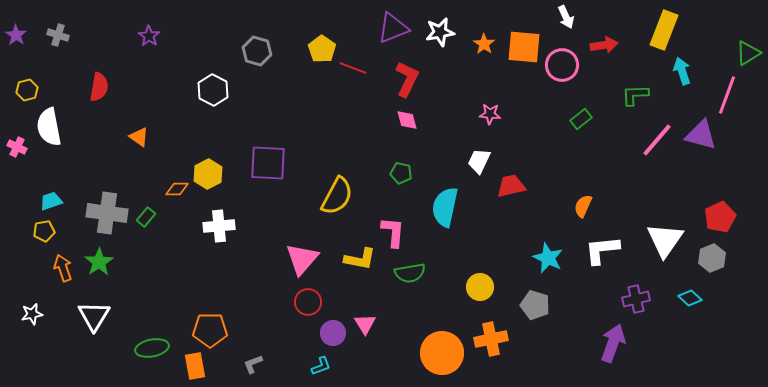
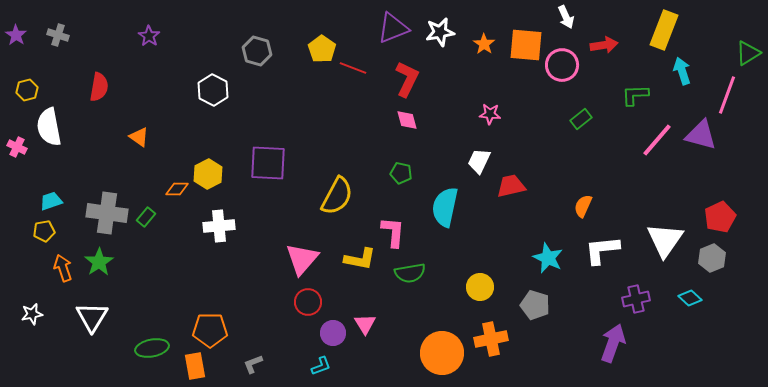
orange square at (524, 47): moved 2 px right, 2 px up
white triangle at (94, 316): moved 2 px left, 1 px down
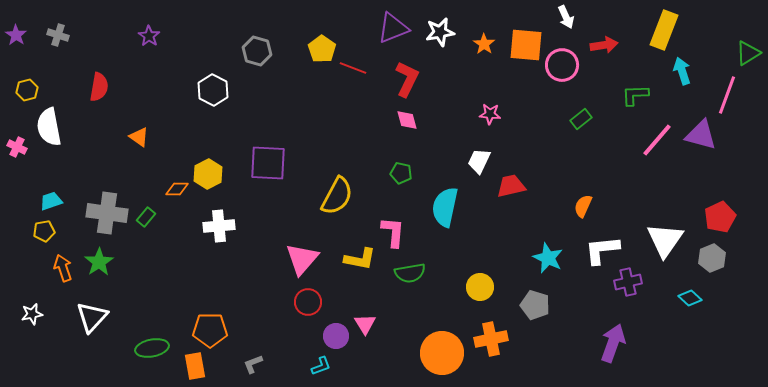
purple cross at (636, 299): moved 8 px left, 17 px up
white triangle at (92, 317): rotated 12 degrees clockwise
purple circle at (333, 333): moved 3 px right, 3 px down
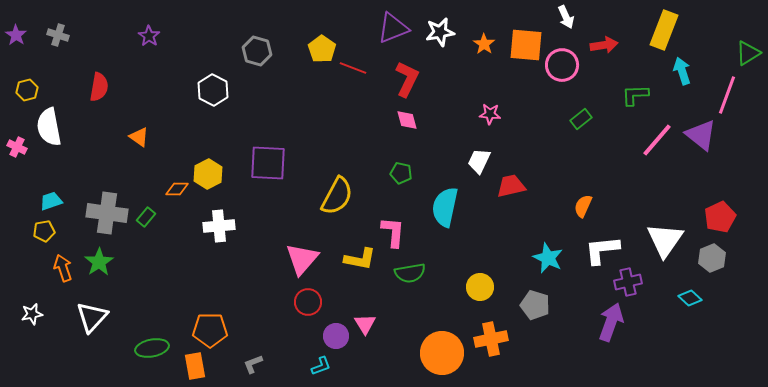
purple triangle at (701, 135): rotated 24 degrees clockwise
purple arrow at (613, 343): moved 2 px left, 21 px up
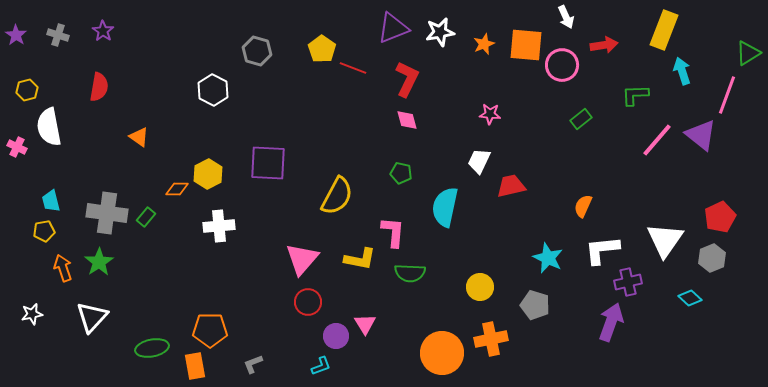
purple star at (149, 36): moved 46 px left, 5 px up
orange star at (484, 44): rotated 15 degrees clockwise
cyan trapezoid at (51, 201): rotated 85 degrees counterclockwise
green semicircle at (410, 273): rotated 12 degrees clockwise
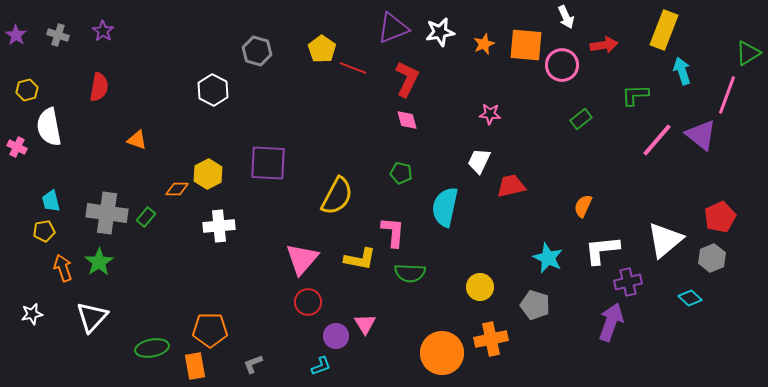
orange triangle at (139, 137): moved 2 px left, 3 px down; rotated 15 degrees counterclockwise
white triangle at (665, 240): rotated 15 degrees clockwise
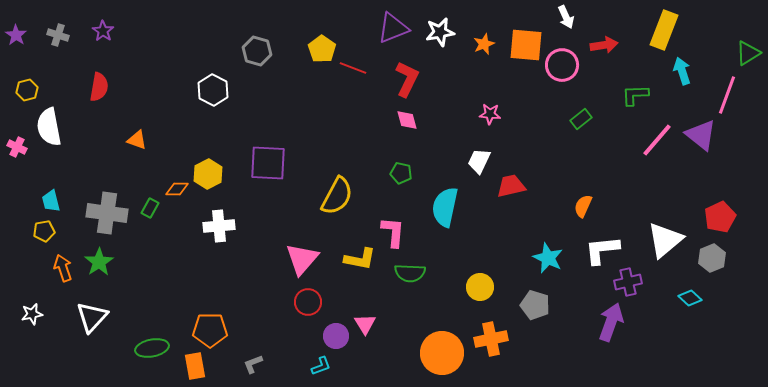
green rectangle at (146, 217): moved 4 px right, 9 px up; rotated 12 degrees counterclockwise
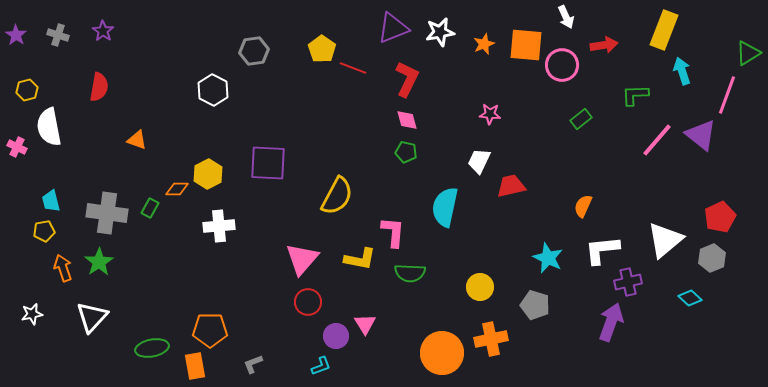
gray hexagon at (257, 51): moved 3 px left; rotated 24 degrees counterclockwise
green pentagon at (401, 173): moved 5 px right, 21 px up
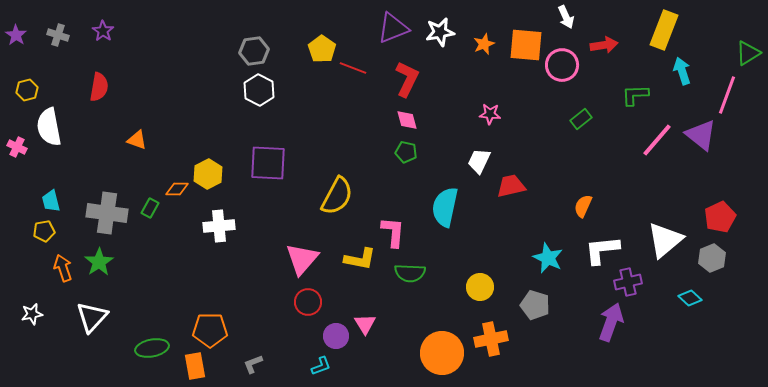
white hexagon at (213, 90): moved 46 px right
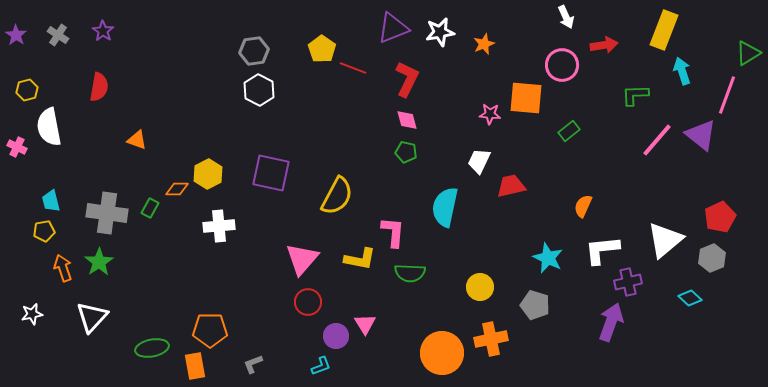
gray cross at (58, 35): rotated 15 degrees clockwise
orange square at (526, 45): moved 53 px down
green rectangle at (581, 119): moved 12 px left, 12 px down
purple square at (268, 163): moved 3 px right, 10 px down; rotated 9 degrees clockwise
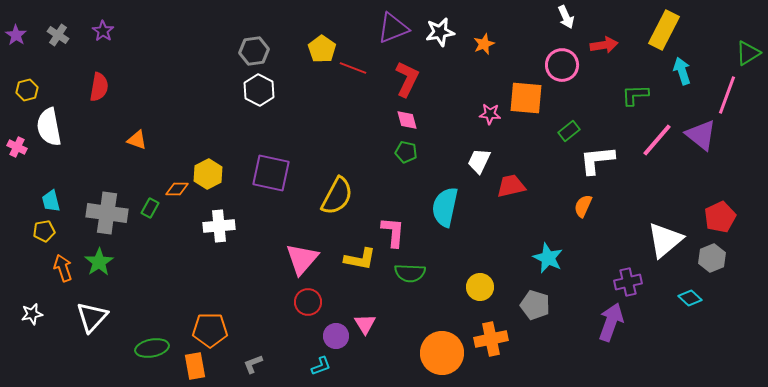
yellow rectangle at (664, 30): rotated 6 degrees clockwise
white L-shape at (602, 250): moved 5 px left, 90 px up
